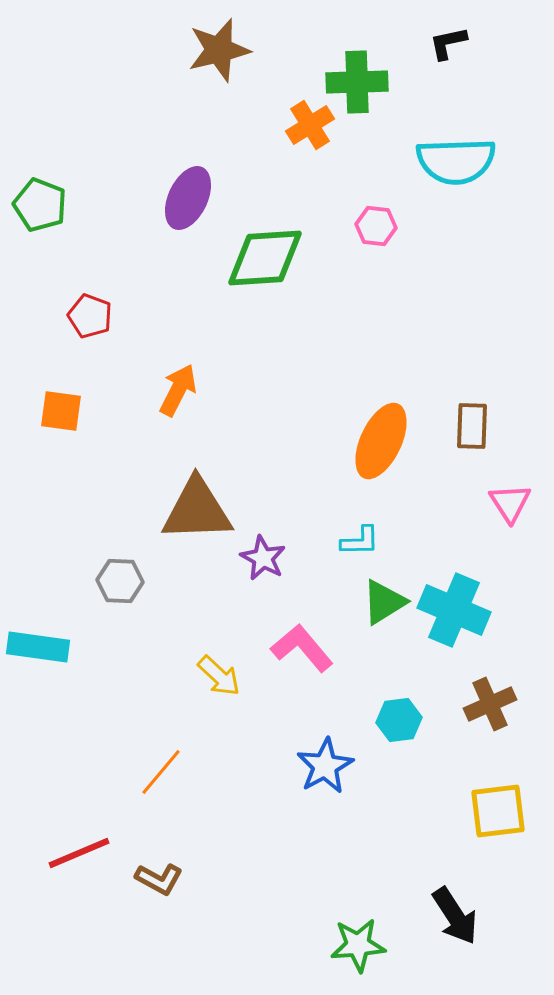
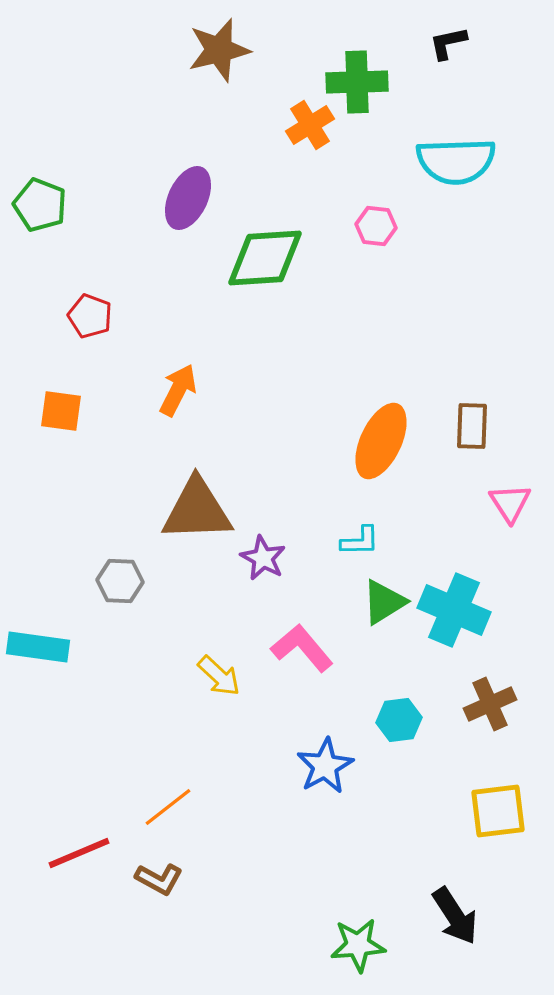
orange line: moved 7 px right, 35 px down; rotated 12 degrees clockwise
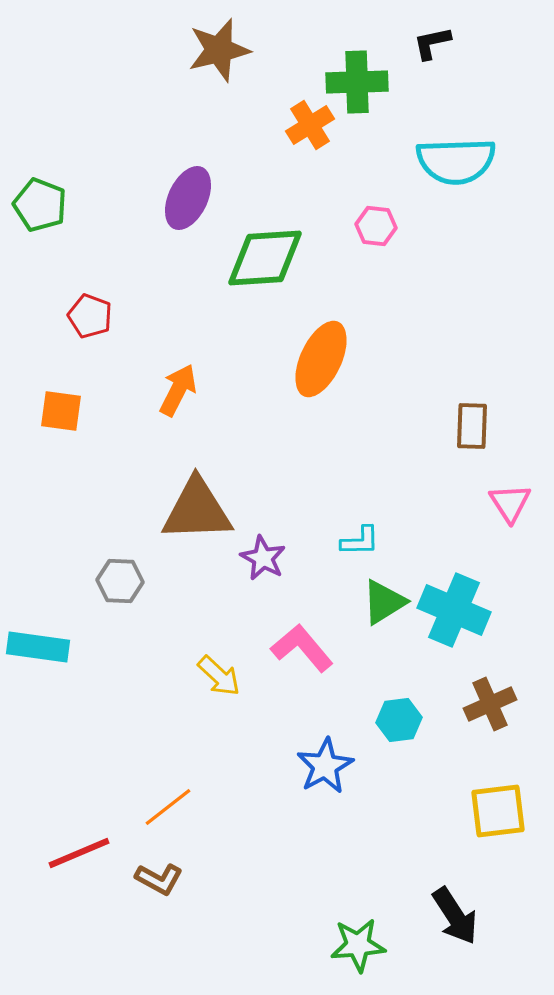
black L-shape: moved 16 px left
orange ellipse: moved 60 px left, 82 px up
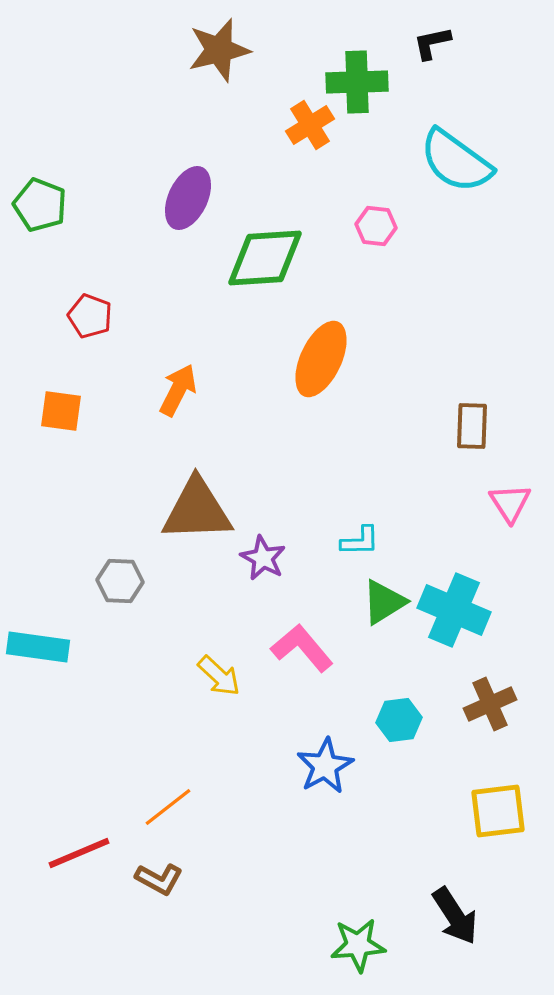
cyan semicircle: rotated 38 degrees clockwise
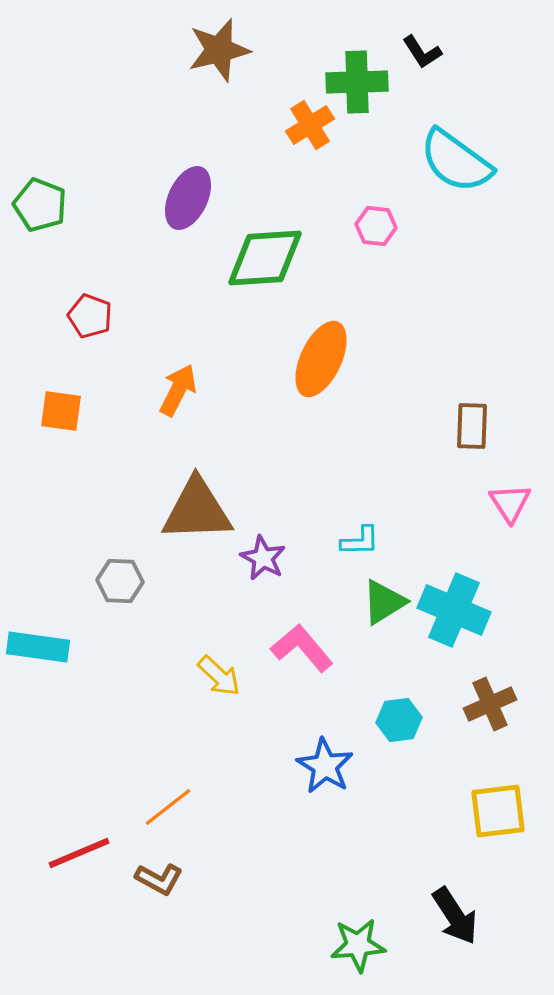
black L-shape: moved 10 px left, 9 px down; rotated 111 degrees counterclockwise
blue star: rotated 12 degrees counterclockwise
